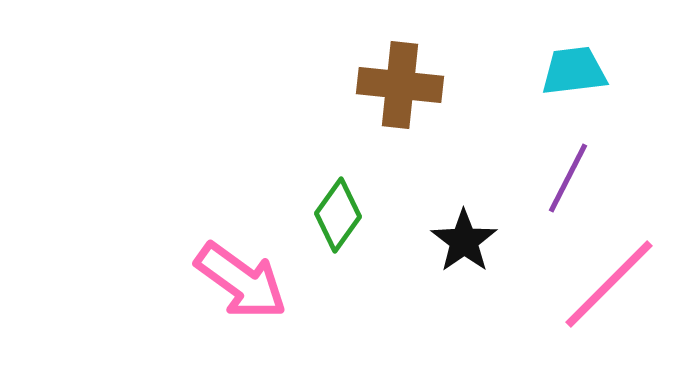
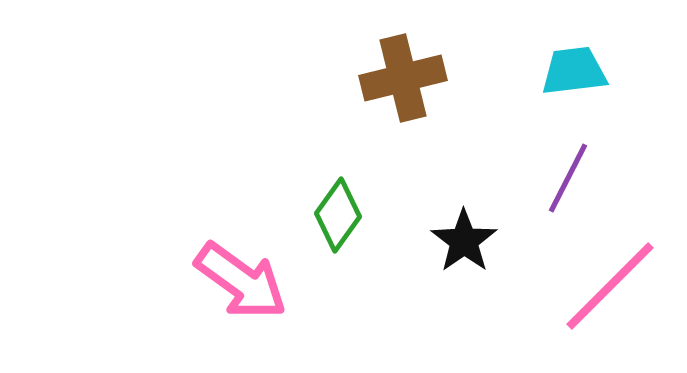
brown cross: moved 3 px right, 7 px up; rotated 20 degrees counterclockwise
pink line: moved 1 px right, 2 px down
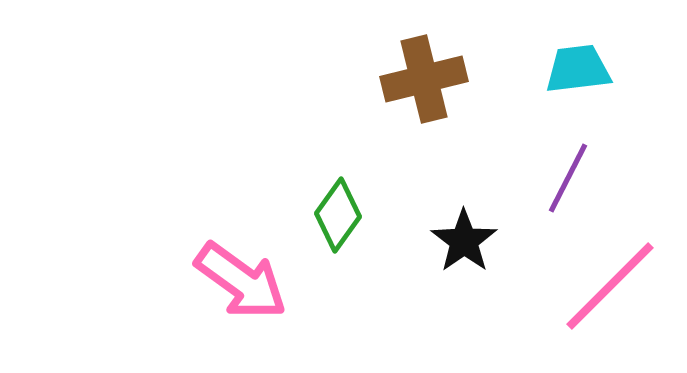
cyan trapezoid: moved 4 px right, 2 px up
brown cross: moved 21 px right, 1 px down
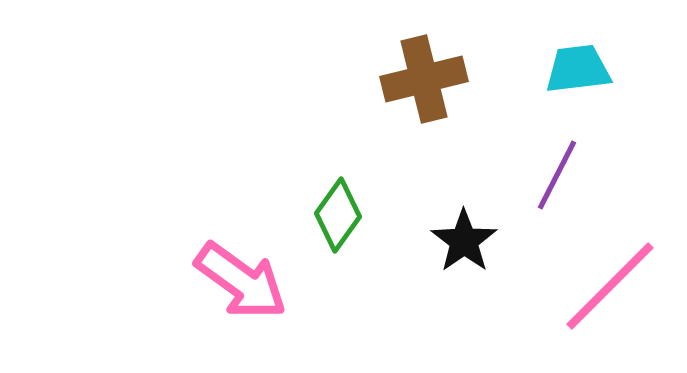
purple line: moved 11 px left, 3 px up
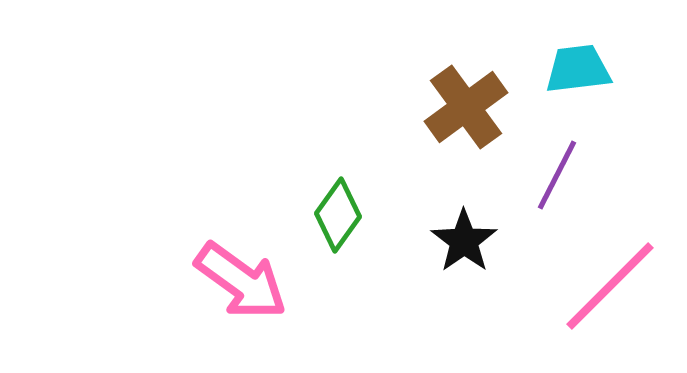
brown cross: moved 42 px right, 28 px down; rotated 22 degrees counterclockwise
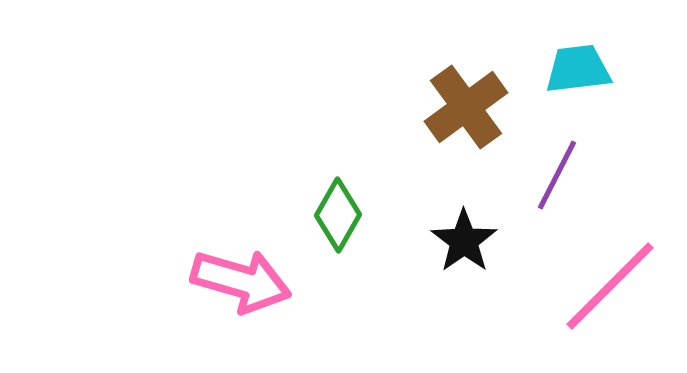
green diamond: rotated 6 degrees counterclockwise
pink arrow: rotated 20 degrees counterclockwise
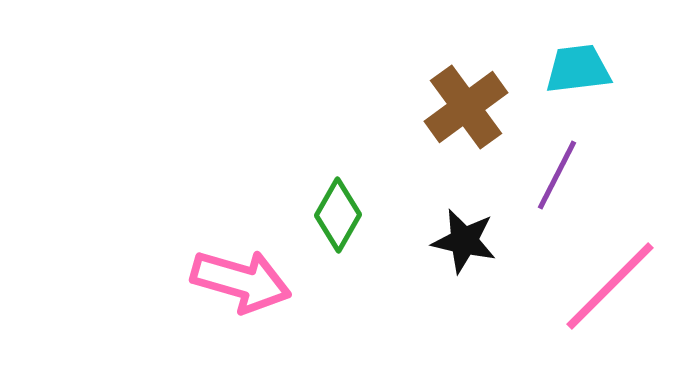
black star: rotated 24 degrees counterclockwise
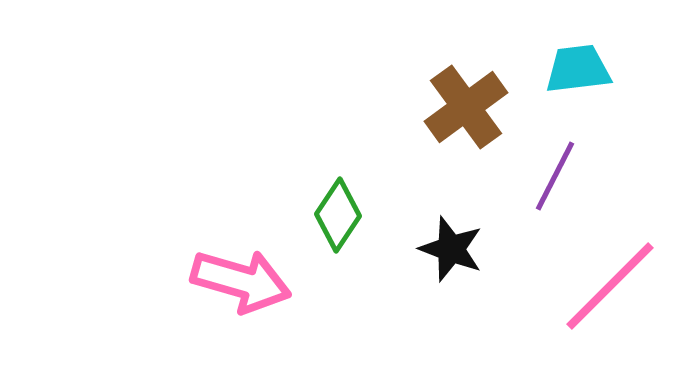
purple line: moved 2 px left, 1 px down
green diamond: rotated 4 degrees clockwise
black star: moved 13 px left, 8 px down; rotated 8 degrees clockwise
